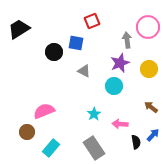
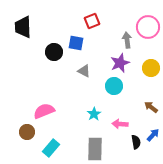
black trapezoid: moved 4 px right, 2 px up; rotated 60 degrees counterclockwise
yellow circle: moved 2 px right, 1 px up
gray rectangle: moved 1 px right, 1 px down; rotated 35 degrees clockwise
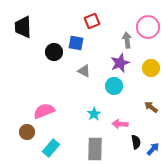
blue arrow: moved 14 px down
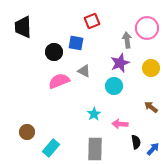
pink circle: moved 1 px left, 1 px down
pink semicircle: moved 15 px right, 30 px up
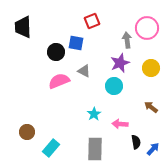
black circle: moved 2 px right
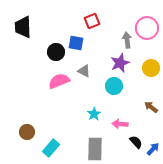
black semicircle: rotated 32 degrees counterclockwise
